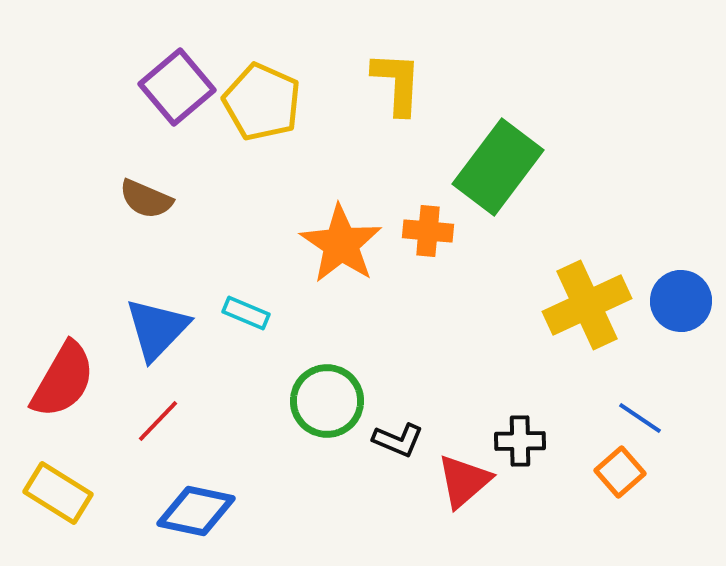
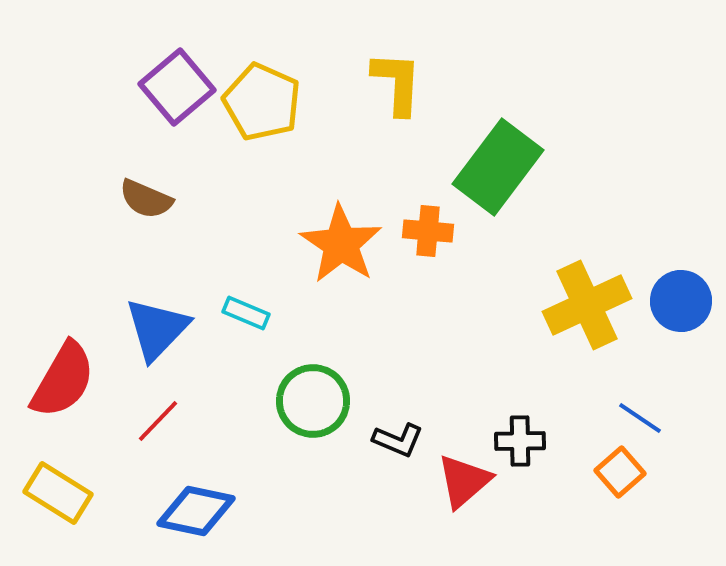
green circle: moved 14 px left
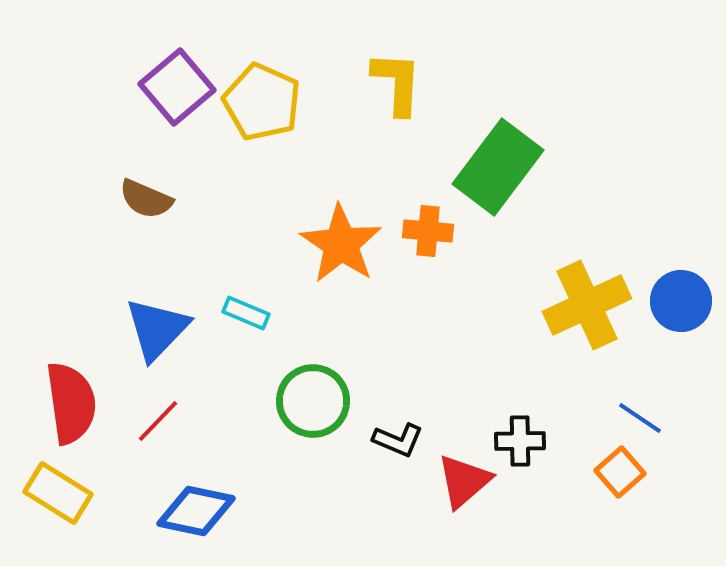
red semicircle: moved 8 px right, 23 px down; rotated 38 degrees counterclockwise
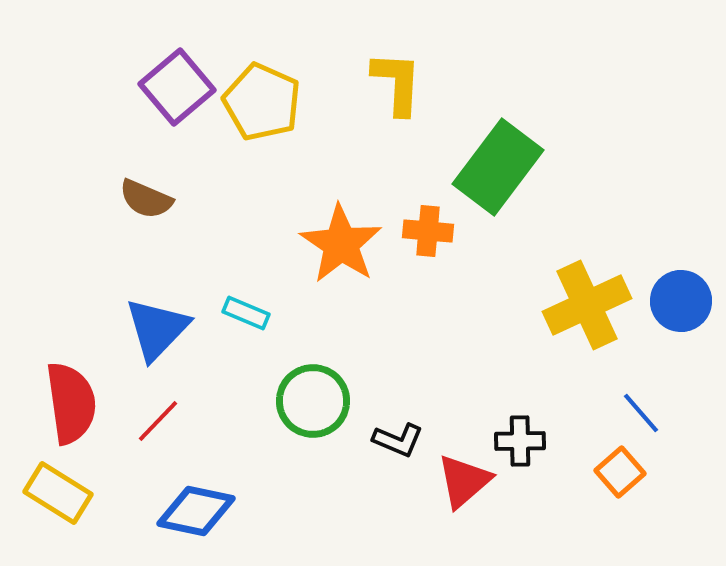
blue line: moved 1 px right, 5 px up; rotated 15 degrees clockwise
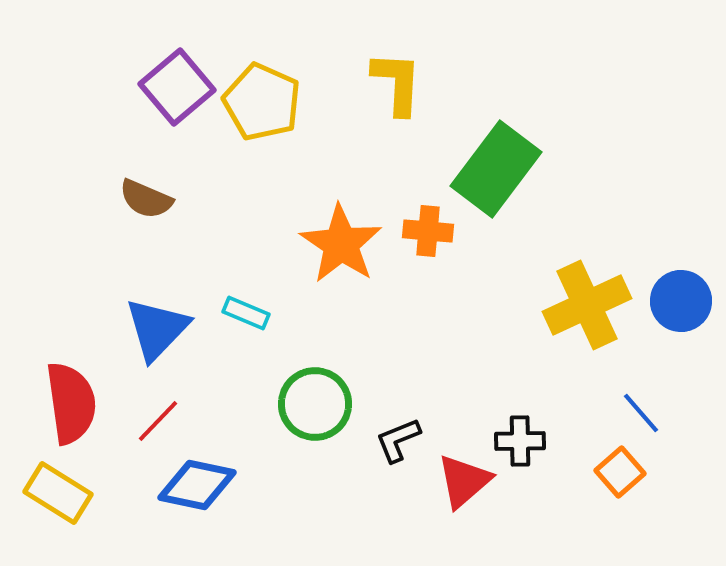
green rectangle: moved 2 px left, 2 px down
green circle: moved 2 px right, 3 px down
black L-shape: rotated 135 degrees clockwise
blue diamond: moved 1 px right, 26 px up
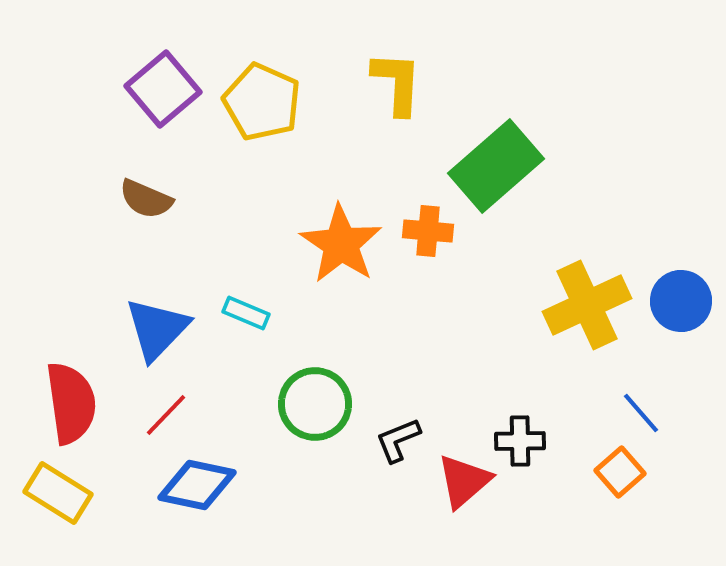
purple square: moved 14 px left, 2 px down
green rectangle: moved 3 px up; rotated 12 degrees clockwise
red line: moved 8 px right, 6 px up
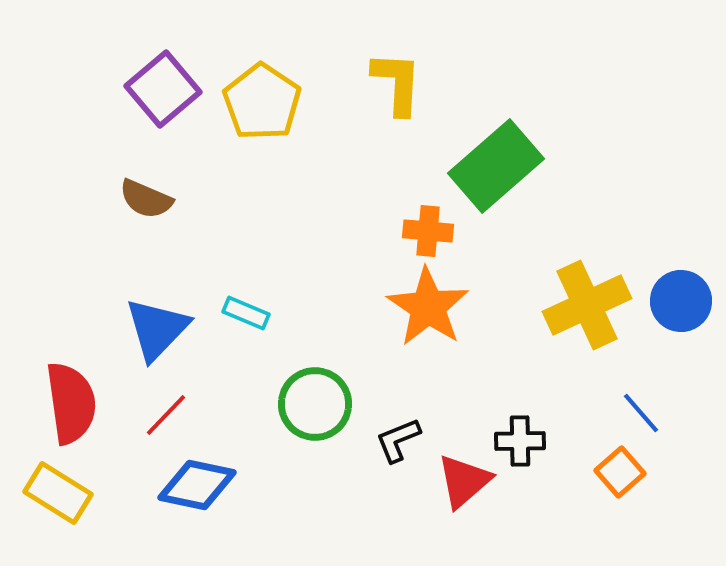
yellow pentagon: rotated 10 degrees clockwise
orange star: moved 87 px right, 63 px down
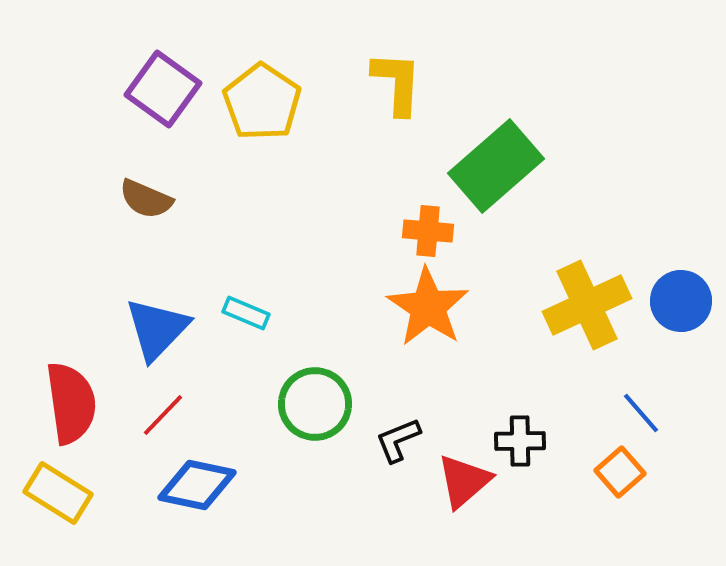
purple square: rotated 14 degrees counterclockwise
red line: moved 3 px left
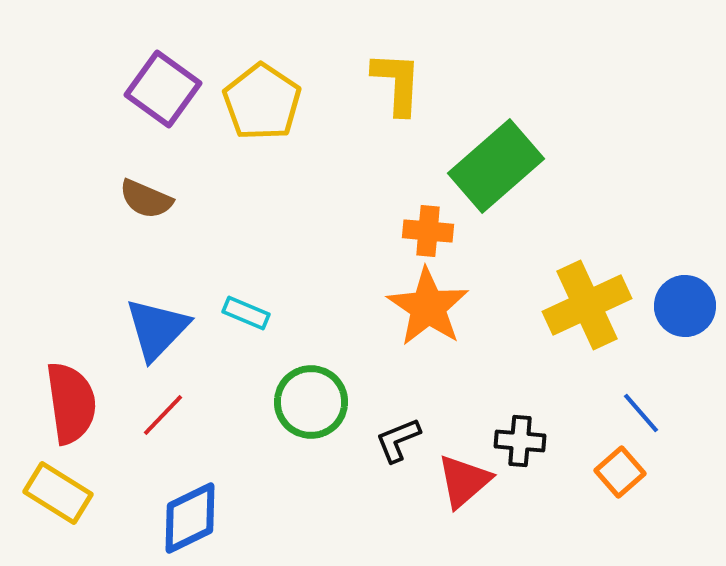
blue circle: moved 4 px right, 5 px down
green circle: moved 4 px left, 2 px up
black cross: rotated 6 degrees clockwise
blue diamond: moved 7 px left, 33 px down; rotated 38 degrees counterclockwise
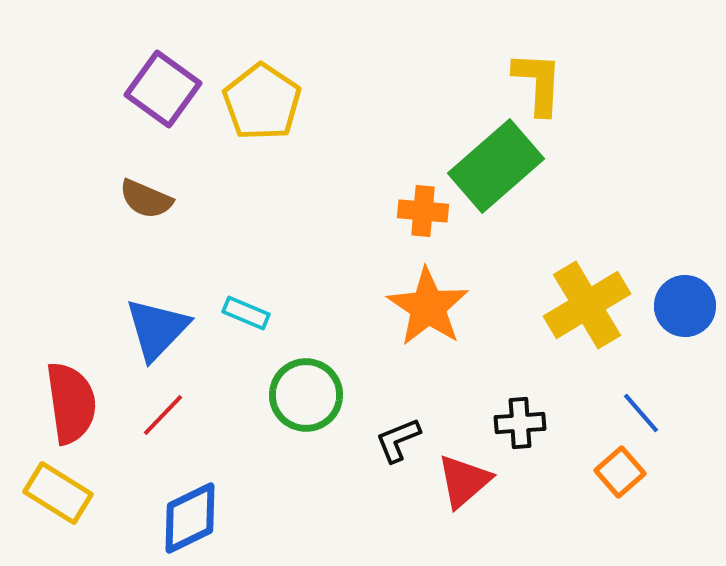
yellow L-shape: moved 141 px right
orange cross: moved 5 px left, 20 px up
yellow cross: rotated 6 degrees counterclockwise
green circle: moved 5 px left, 7 px up
black cross: moved 18 px up; rotated 9 degrees counterclockwise
